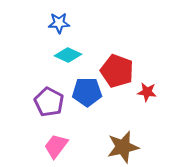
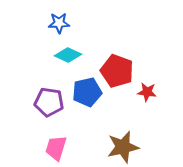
blue pentagon: rotated 12 degrees counterclockwise
purple pentagon: rotated 20 degrees counterclockwise
pink trapezoid: moved 2 px down; rotated 20 degrees counterclockwise
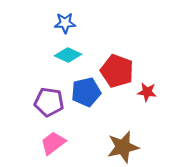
blue star: moved 6 px right
blue pentagon: moved 1 px left
pink trapezoid: moved 3 px left, 5 px up; rotated 36 degrees clockwise
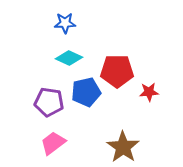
cyan diamond: moved 1 px right, 3 px down
red pentagon: rotated 20 degrees counterclockwise
red star: moved 2 px right; rotated 12 degrees counterclockwise
brown star: rotated 24 degrees counterclockwise
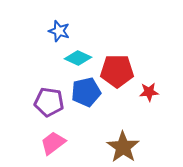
blue star: moved 6 px left, 8 px down; rotated 20 degrees clockwise
cyan diamond: moved 9 px right
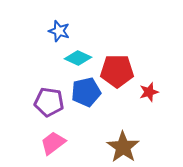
red star: rotated 12 degrees counterclockwise
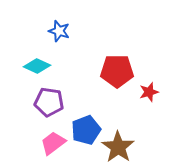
cyan diamond: moved 41 px left, 8 px down
blue pentagon: moved 38 px down; rotated 8 degrees counterclockwise
brown star: moved 5 px left
